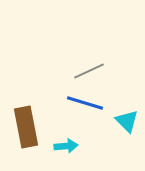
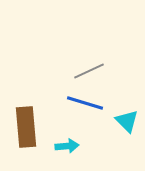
brown rectangle: rotated 6 degrees clockwise
cyan arrow: moved 1 px right
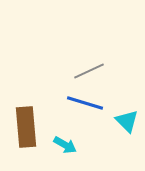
cyan arrow: moved 2 px left, 1 px up; rotated 35 degrees clockwise
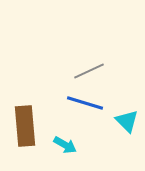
brown rectangle: moved 1 px left, 1 px up
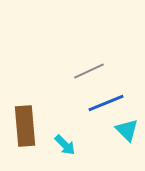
blue line: moved 21 px right; rotated 39 degrees counterclockwise
cyan triangle: moved 9 px down
cyan arrow: rotated 15 degrees clockwise
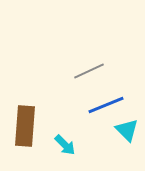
blue line: moved 2 px down
brown rectangle: rotated 9 degrees clockwise
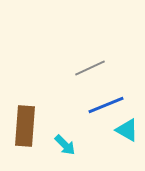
gray line: moved 1 px right, 3 px up
cyan triangle: rotated 15 degrees counterclockwise
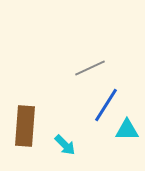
blue line: rotated 36 degrees counterclockwise
cyan triangle: rotated 30 degrees counterclockwise
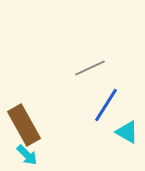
brown rectangle: moved 1 px left, 1 px up; rotated 33 degrees counterclockwise
cyan triangle: moved 2 px down; rotated 30 degrees clockwise
cyan arrow: moved 38 px left, 10 px down
